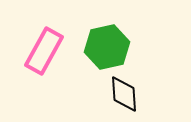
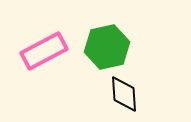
pink rectangle: rotated 33 degrees clockwise
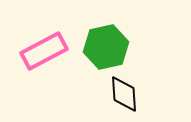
green hexagon: moved 1 px left
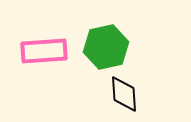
pink rectangle: rotated 24 degrees clockwise
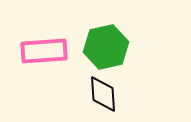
black diamond: moved 21 px left
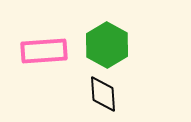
green hexagon: moved 1 px right, 2 px up; rotated 18 degrees counterclockwise
